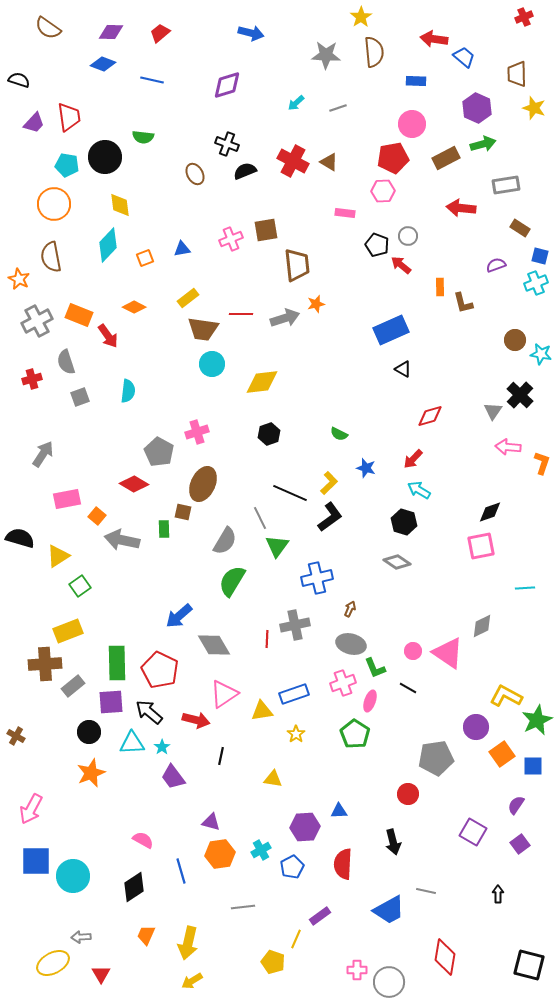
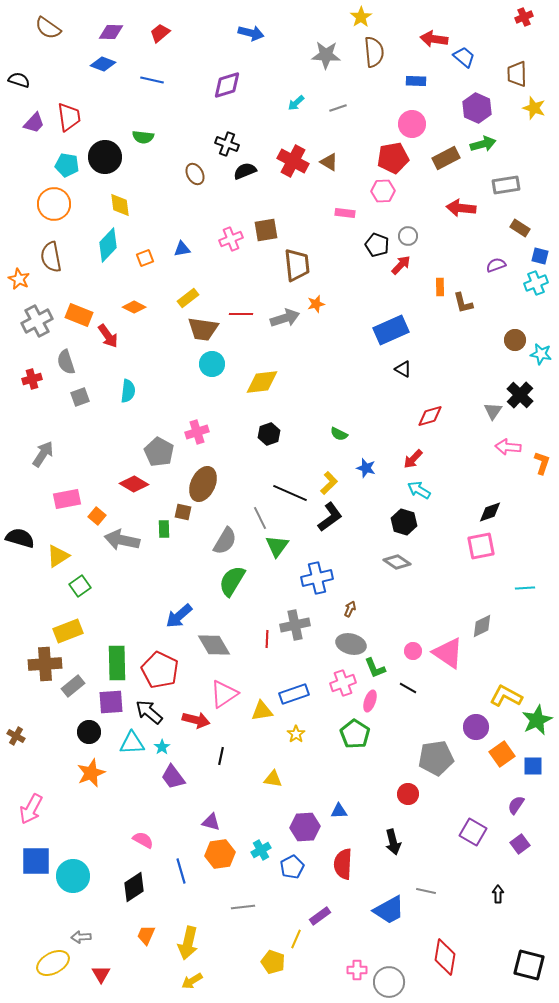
red arrow at (401, 265): rotated 95 degrees clockwise
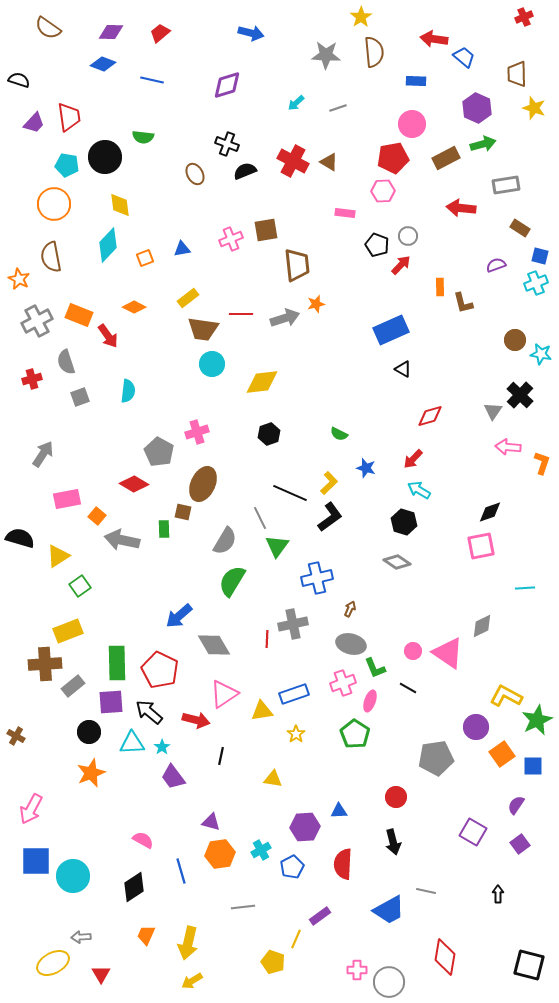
gray cross at (295, 625): moved 2 px left, 1 px up
red circle at (408, 794): moved 12 px left, 3 px down
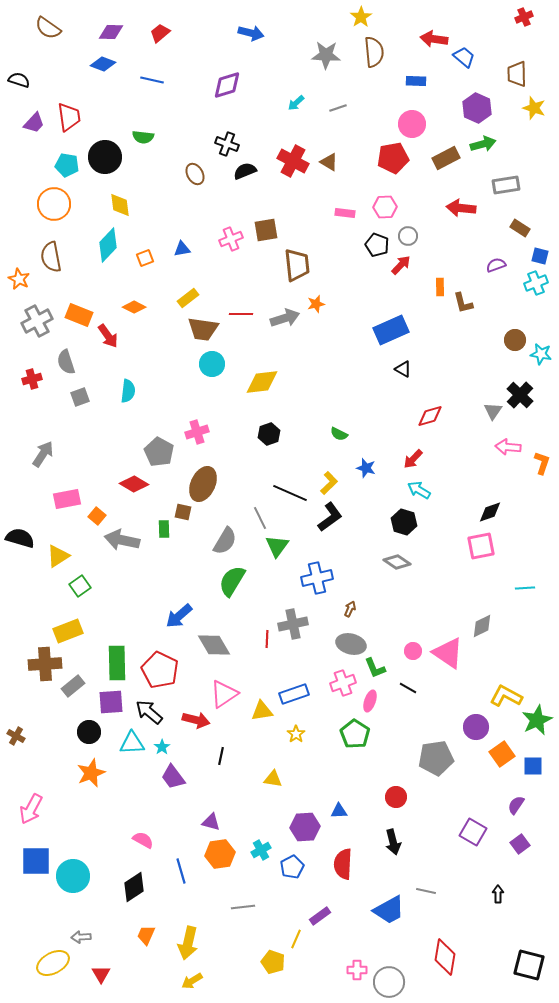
pink hexagon at (383, 191): moved 2 px right, 16 px down
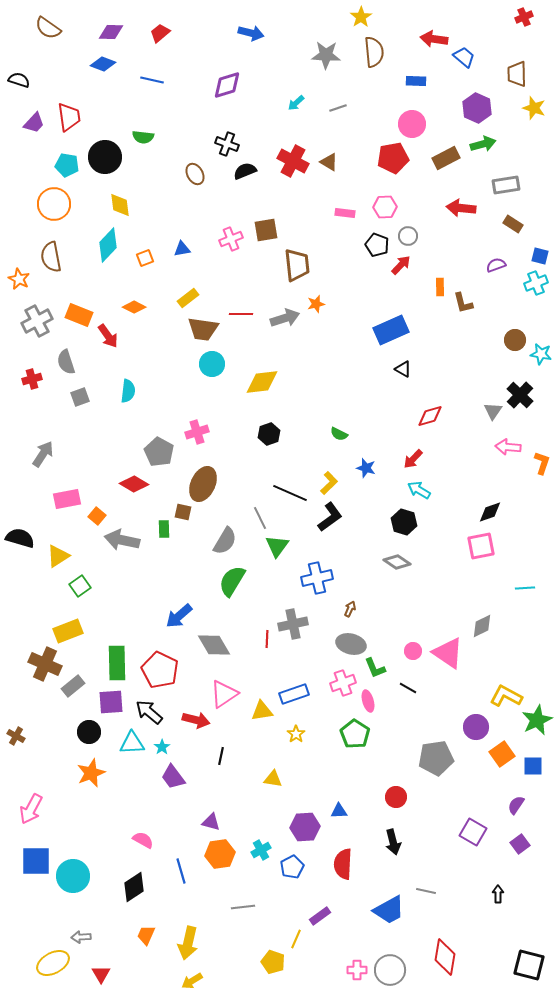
brown rectangle at (520, 228): moved 7 px left, 4 px up
brown cross at (45, 664): rotated 28 degrees clockwise
pink ellipse at (370, 701): moved 2 px left; rotated 35 degrees counterclockwise
gray circle at (389, 982): moved 1 px right, 12 px up
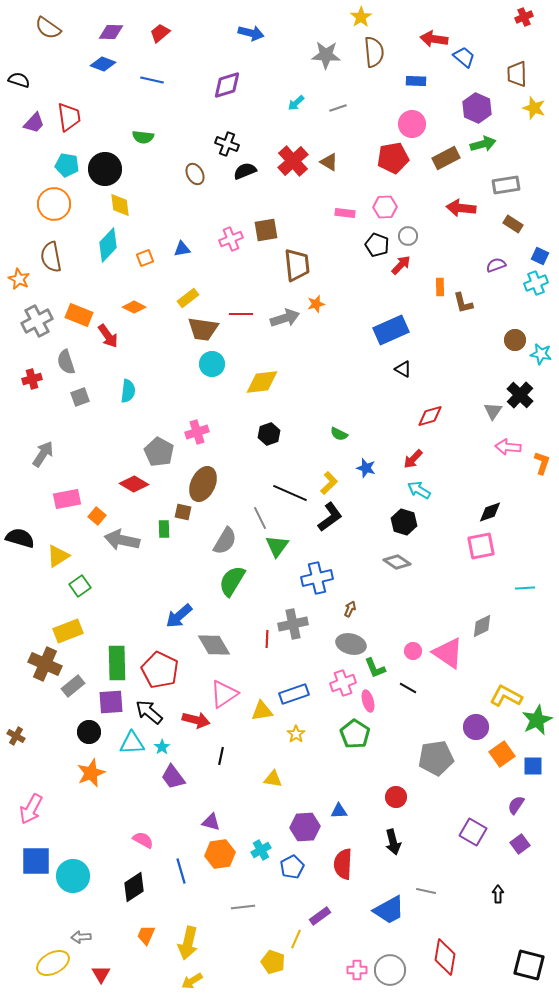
black circle at (105, 157): moved 12 px down
red cross at (293, 161): rotated 20 degrees clockwise
blue square at (540, 256): rotated 12 degrees clockwise
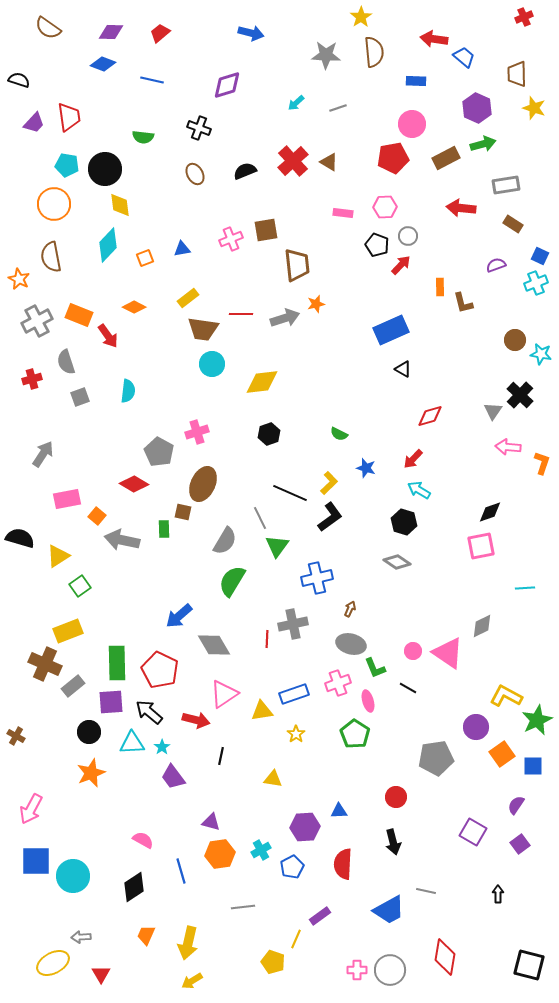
black cross at (227, 144): moved 28 px left, 16 px up
pink rectangle at (345, 213): moved 2 px left
pink cross at (343, 683): moved 5 px left
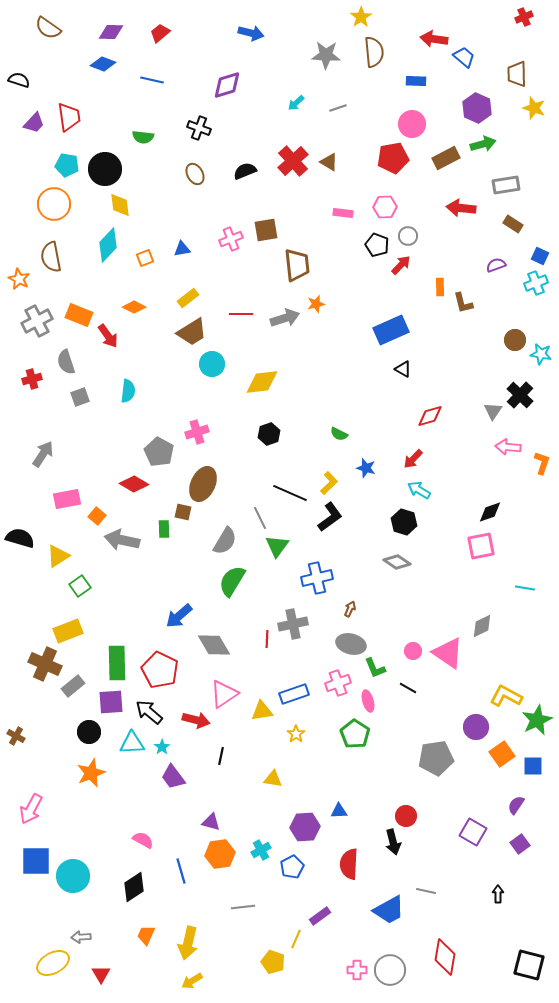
brown trapezoid at (203, 329): moved 11 px left, 3 px down; rotated 40 degrees counterclockwise
cyan line at (525, 588): rotated 12 degrees clockwise
red circle at (396, 797): moved 10 px right, 19 px down
red semicircle at (343, 864): moved 6 px right
